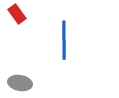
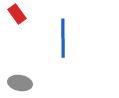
blue line: moved 1 px left, 2 px up
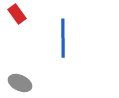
gray ellipse: rotated 15 degrees clockwise
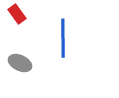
gray ellipse: moved 20 px up
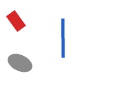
red rectangle: moved 1 px left, 7 px down
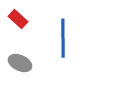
red rectangle: moved 2 px right, 2 px up; rotated 12 degrees counterclockwise
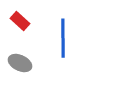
red rectangle: moved 2 px right, 2 px down
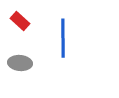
gray ellipse: rotated 20 degrees counterclockwise
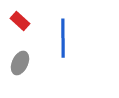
gray ellipse: rotated 70 degrees counterclockwise
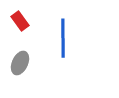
red rectangle: rotated 12 degrees clockwise
